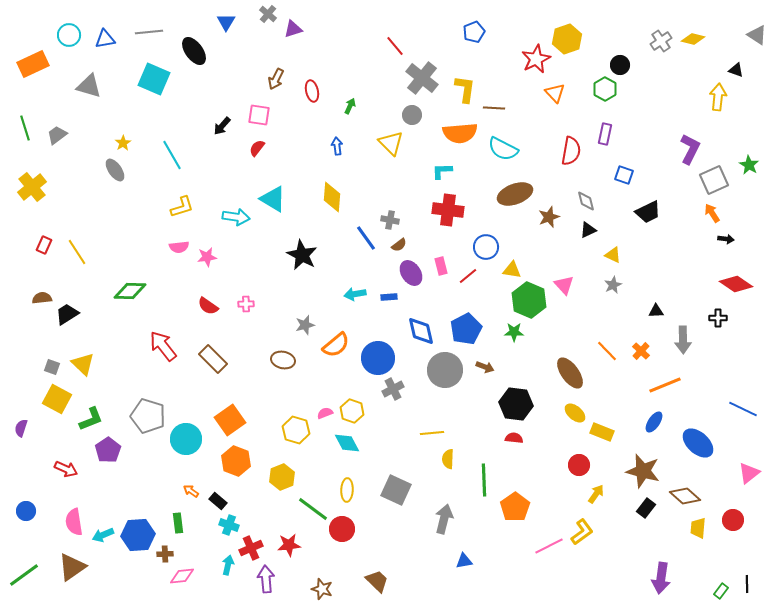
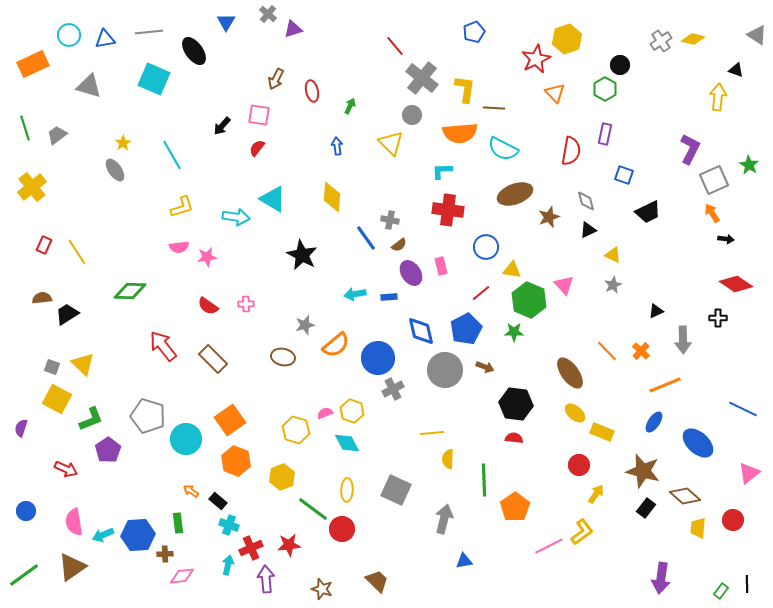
red line at (468, 276): moved 13 px right, 17 px down
black triangle at (656, 311): rotated 21 degrees counterclockwise
brown ellipse at (283, 360): moved 3 px up
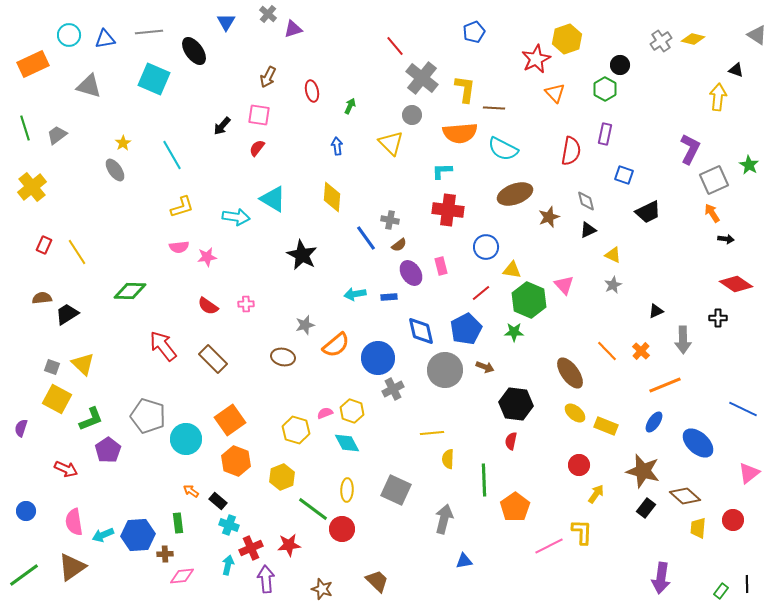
brown arrow at (276, 79): moved 8 px left, 2 px up
yellow rectangle at (602, 432): moved 4 px right, 6 px up
red semicircle at (514, 438): moved 3 px left, 3 px down; rotated 84 degrees counterclockwise
yellow L-shape at (582, 532): rotated 52 degrees counterclockwise
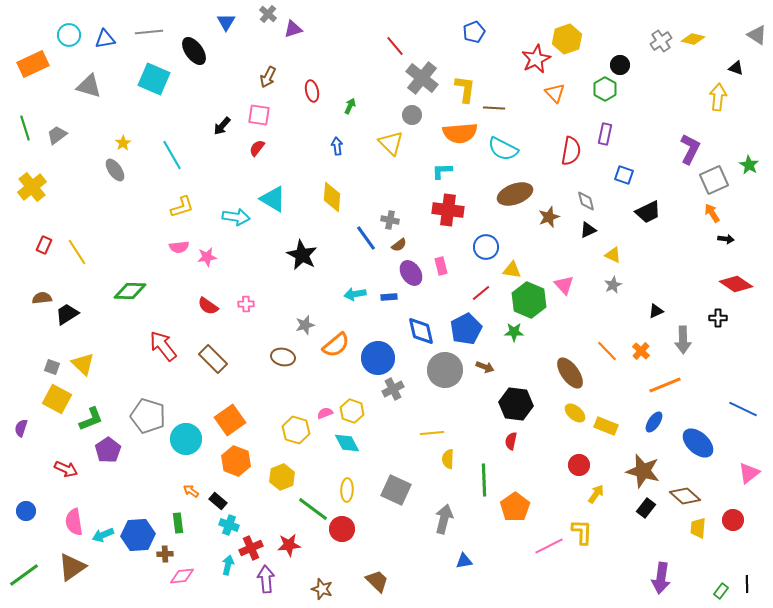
black triangle at (736, 70): moved 2 px up
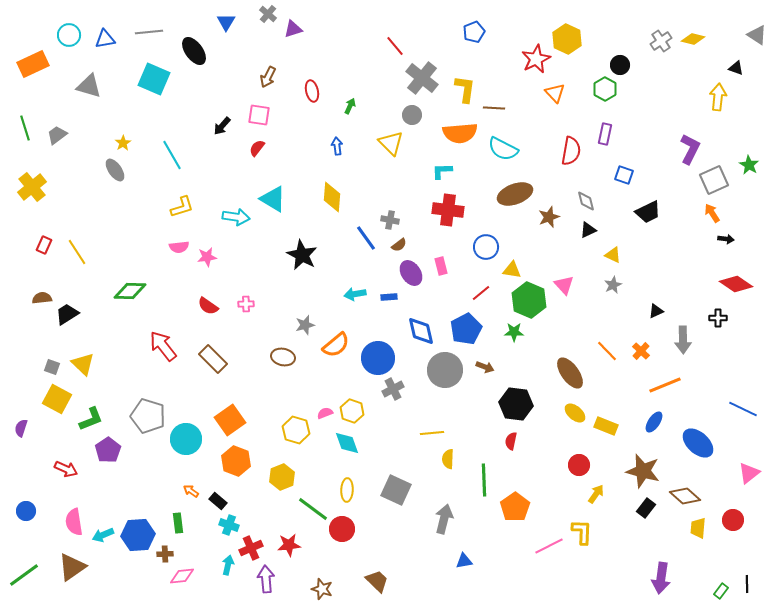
yellow hexagon at (567, 39): rotated 16 degrees counterclockwise
cyan diamond at (347, 443): rotated 8 degrees clockwise
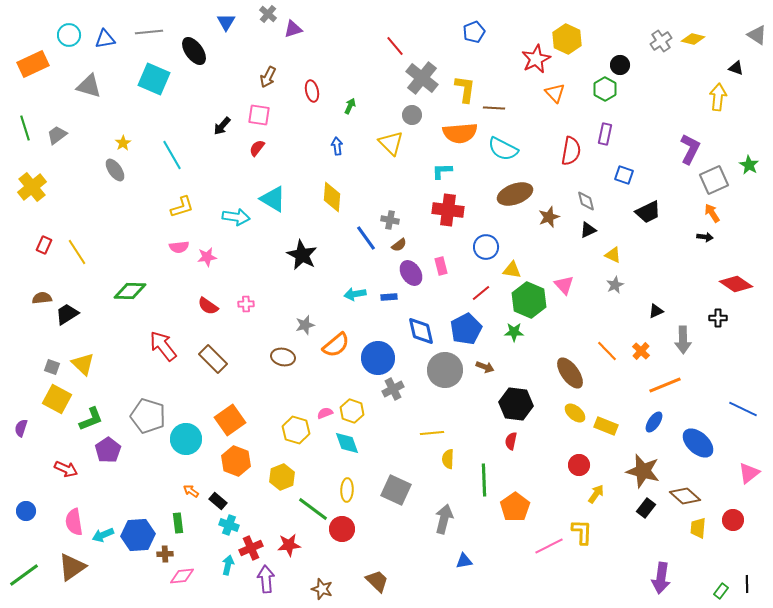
black arrow at (726, 239): moved 21 px left, 2 px up
gray star at (613, 285): moved 2 px right
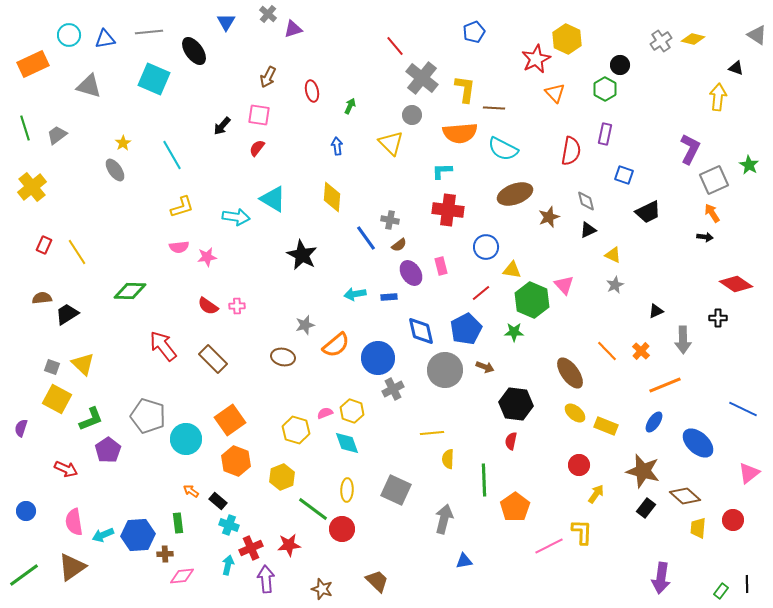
green hexagon at (529, 300): moved 3 px right
pink cross at (246, 304): moved 9 px left, 2 px down
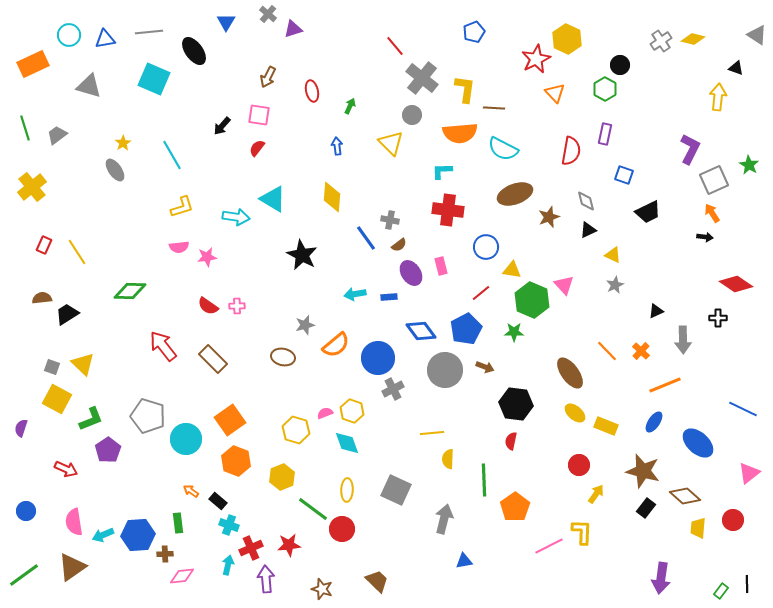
blue diamond at (421, 331): rotated 24 degrees counterclockwise
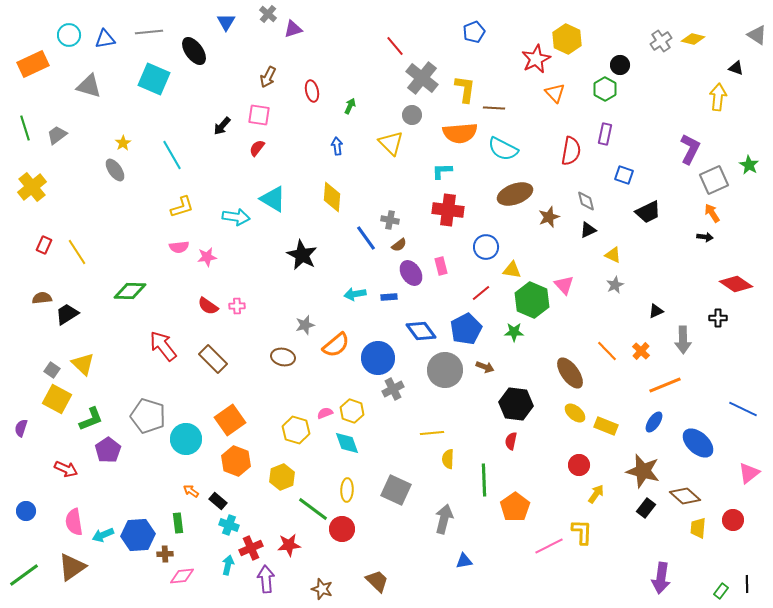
gray square at (52, 367): moved 3 px down; rotated 14 degrees clockwise
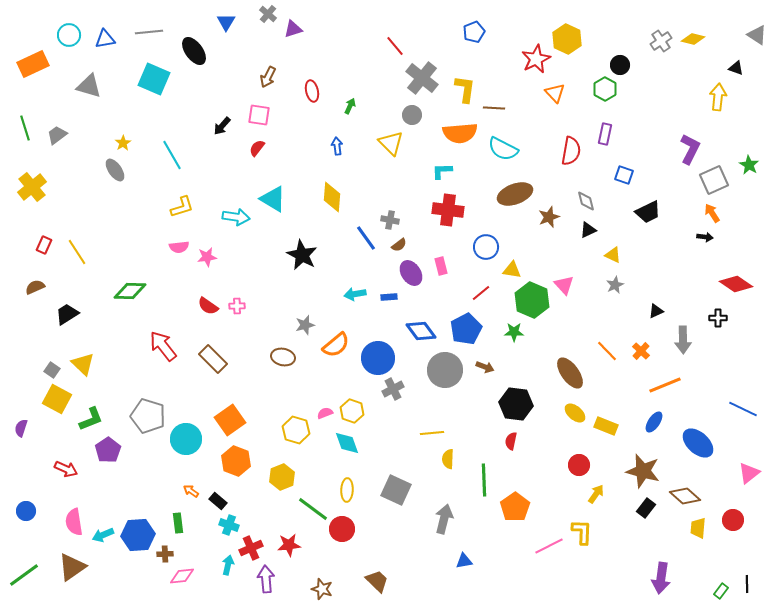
brown semicircle at (42, 298): moved 7 px left, 11 px up; rotated 18 degrees counterclockwise
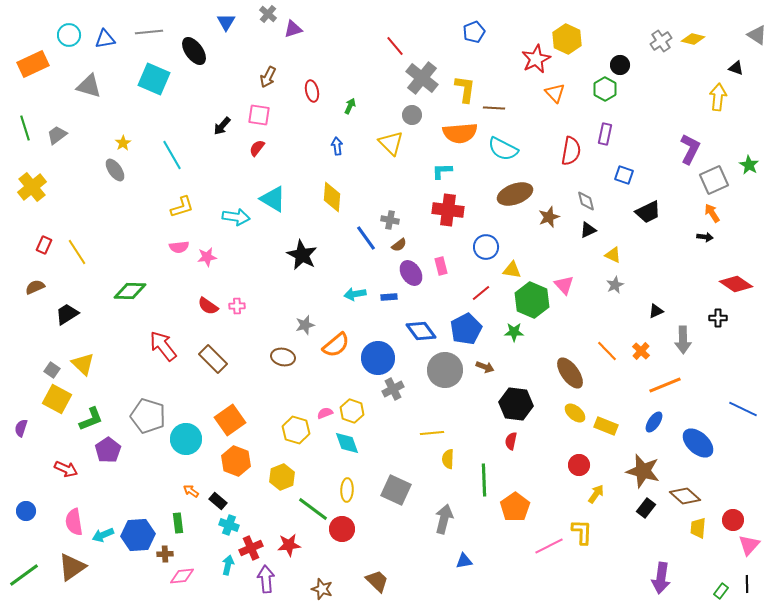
pink triangle at (749, 473): moved 72 px down; rotated 10 degrees counterclockwise
